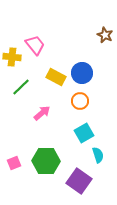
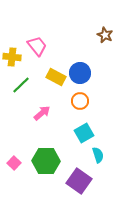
pink trapezoid: moved 2 px right, 1 px down
blue circle: moved 2 px left
green line: moved 2 px up
pink square: rotated 24 degrees counterclockwise
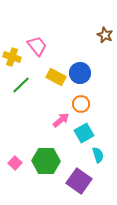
yellow cross: rotated 12 degrees clockwise
orange circle: moved 1 px right, 3 px down
pink arrow: moved 19 px right, 7 px down
pink square: moved 1 px right
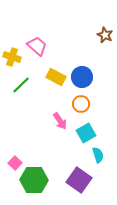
pink trapezoid: rotated 10 degrees counterclockwise
blue circle: moved 2 px right, 4 px down
pink arrow: moved 1 px left, 1 px down; rotated 96 degrees clockwise
cyan square: moved 2 px right
green hexagon: moved 12 px left, 19 px down
purple square: moved 1 px up
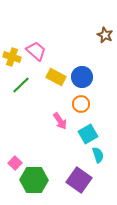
pink trapezoid: moved 1 px left, 5 px down
cyan square: moved 2 px right, 1 px down
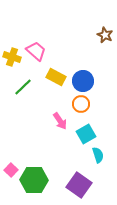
blue circle: moved 1 px right, 4 px down
green line: moved 2 px right, 2 px down
cyan square: moved 2 px left
pink square: moved 4 px left, 7 px down
purple square: moved 5 px down
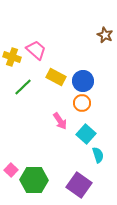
pink trapezoid: moved 1 px up
orange circle: moved 1 px right, 1 px up
cyan square: rotated 18 degrees counterclockwise
